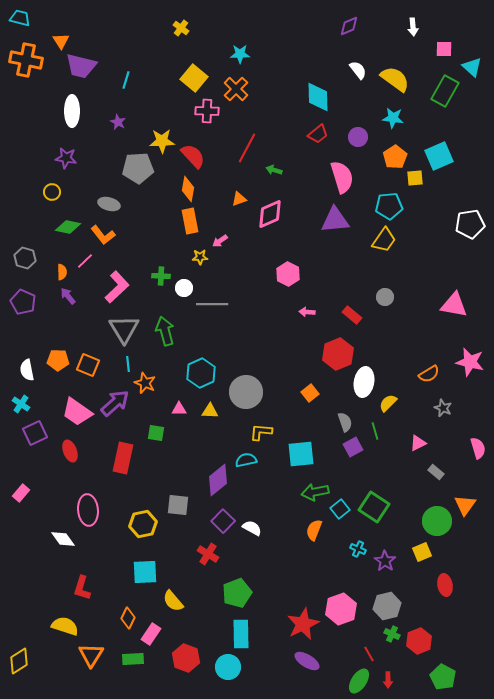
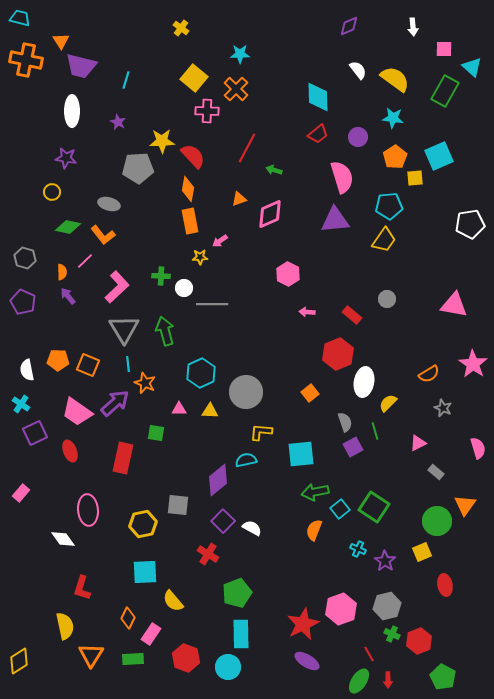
gray circle at (385, 297): moved 2 px right, 2 px down
pink star at (470, 362): moved 3 px right, 2 px down; rotated 20 degrees clockwise
yellow semicircle at (65, 626): rotated 60 degrees clockwise
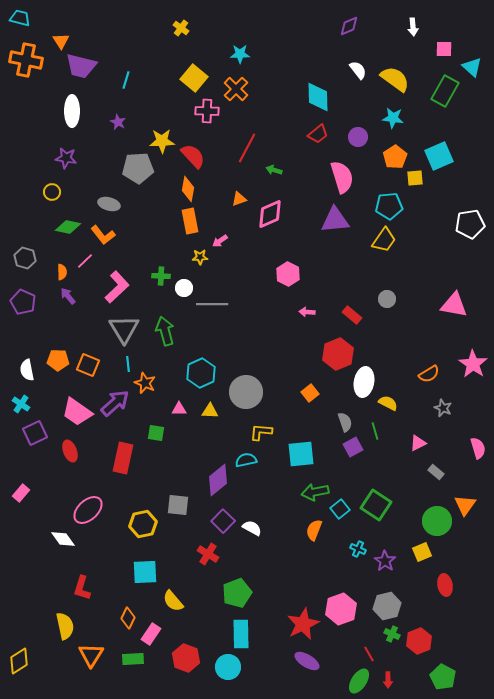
yellow semicircle at (388, 403): rotated 72 degrees clockwise
green square at (374, 507): moved 2 px right, 2 px up
pink ellipse at (88, 510): rotated 52 degrees clockwise
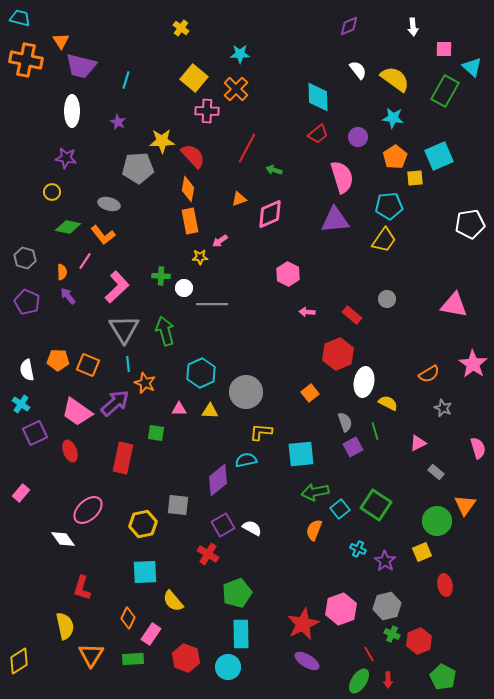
pink line at (85, 261): rotated 12 degrees counterclockwise
purple pentagon at (23, 302): moved 4 px right
purple square at (223, 521): moved 4 px down; rotated 15 degrees clockwise
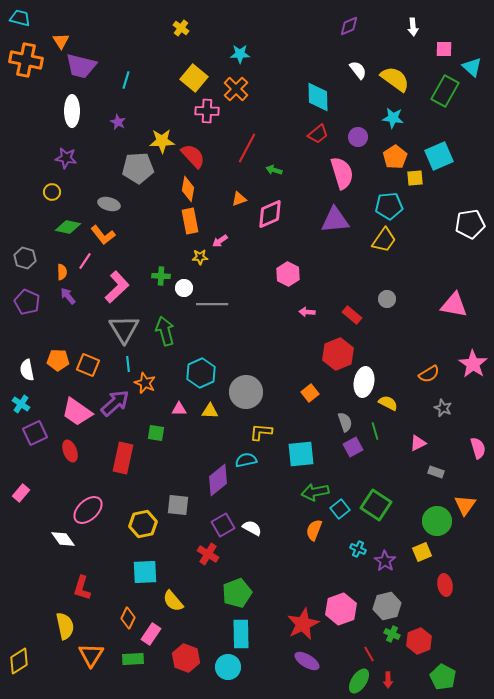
pink semicircle at (342, 177): moved 4 px up
gray rectangle at (436, 472): rotated 21 degrees counterclockwise
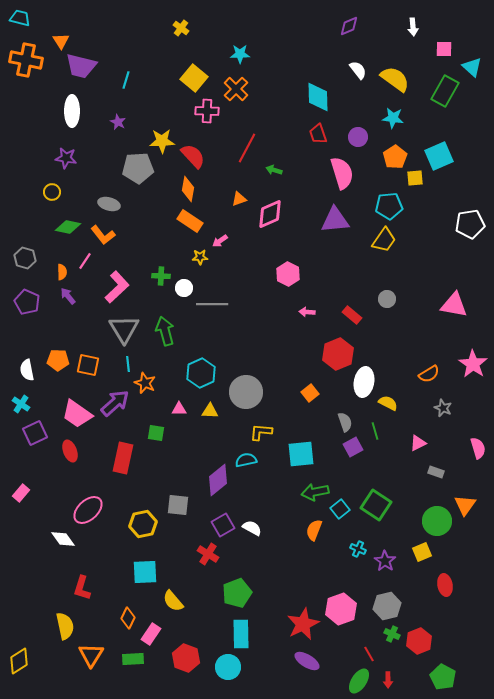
red trapezoid at (318, 134): rotated 110 degrees clockwise
orange rectangle at (190, 221): rotated 45 degrees counterclockwise
orange square at (88, 365): rotated 10 degrees counterclockwise
pink trapezoid at (77, 412): moved 2 px down
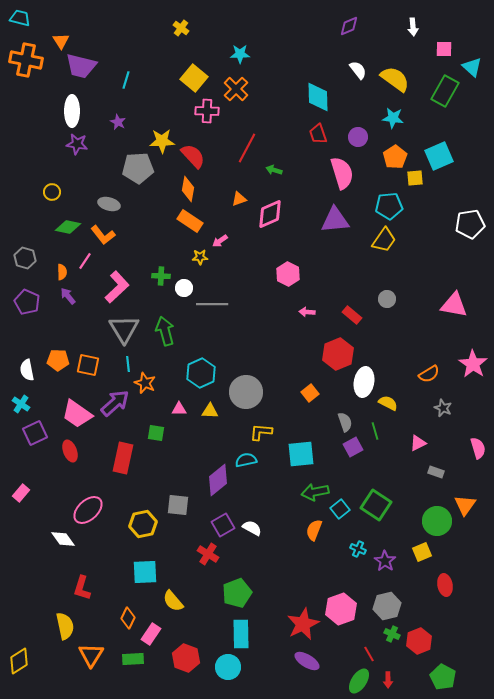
purple star at (66, 158): moved 11 px right, 14 px up
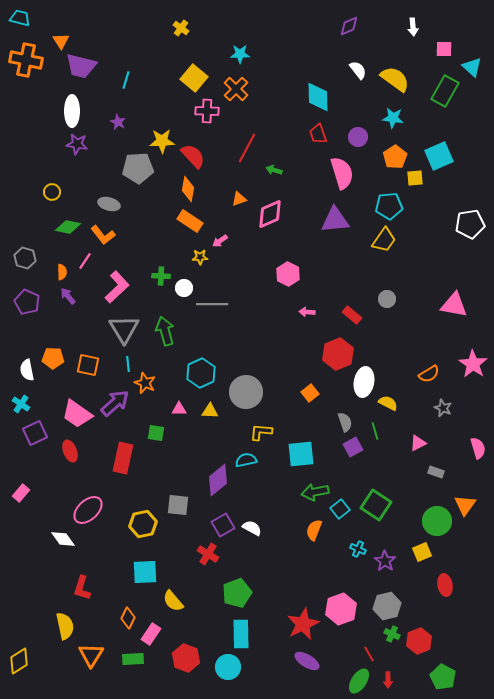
orange pentagon at (58, 360): moved 5 px left, 2 px up
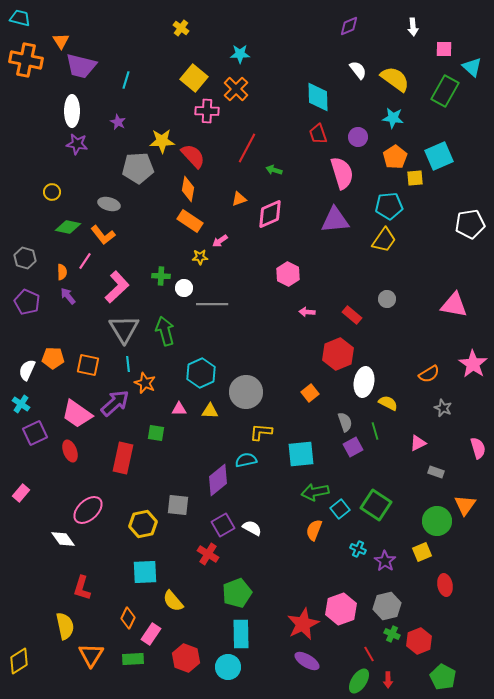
white semicircle at (27, 370): rotated 35 degrees clockwise
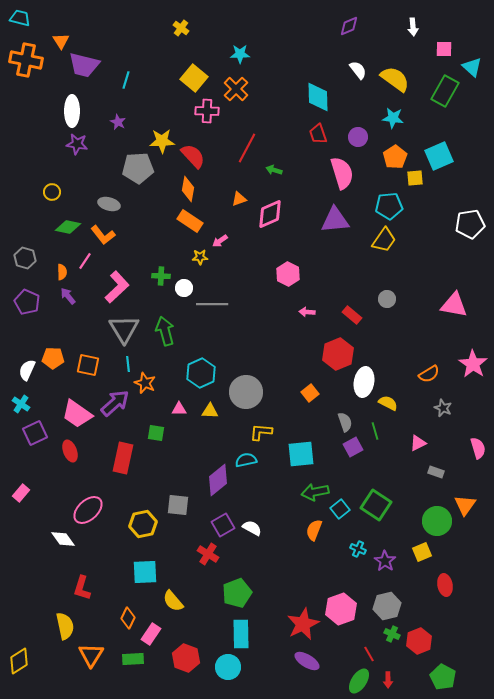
purple trapezoid at (81, 66): moved 3 px right, 1 px up
